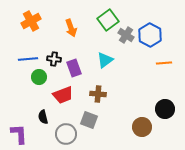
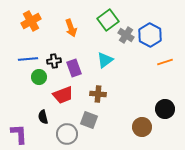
black cross: moved 2 px down; rotated 16 degrees counterclockwise
orange line: moved 1 px right, 1 px up; rotated 14 degrees counterclockwise
gray circle: moved 1 px right
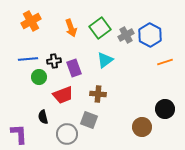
green square: moved 8 px left, 8 px down
gray cross: rotated 28 degrees clockwise
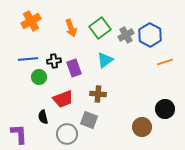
red trapezoid: moved 4 px down
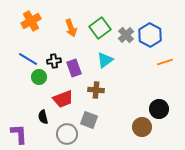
gray cross: rotated 14 degrees counterclockwise
blue line: rotated 36 degrees clockwise
brown cross: moved 2 px left, 4 px up
black circle: moved 6 px left
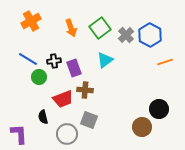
brown cross: moved 11 px left
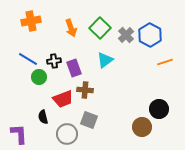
orange cross: rotated 18 degrees clockwise
green square: rotated 10 degrees counterclockwise
